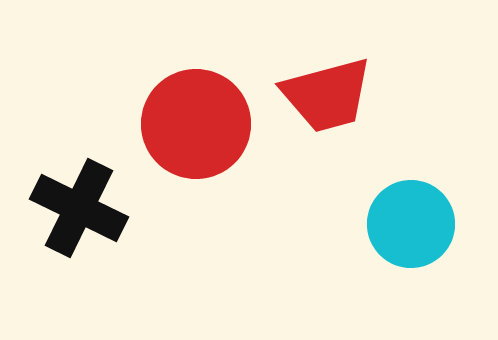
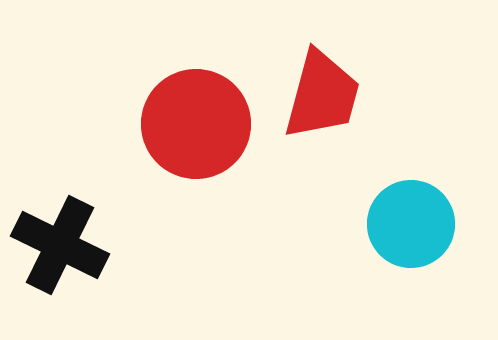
red trapezoid: moved 5 px left; rotated 60 degrees counterclockwise
black cross: moved 19 px left, 37 px down
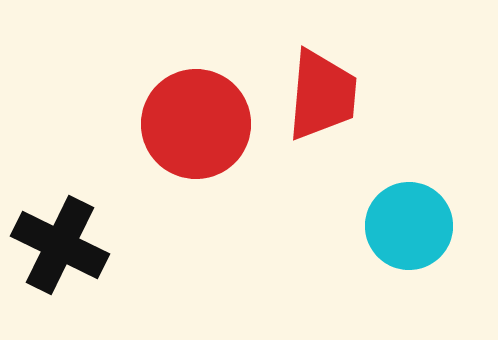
red trapezoid: rotated 10 degrees counterclockwise
cyan circle: moved 2 px left, 2 px down
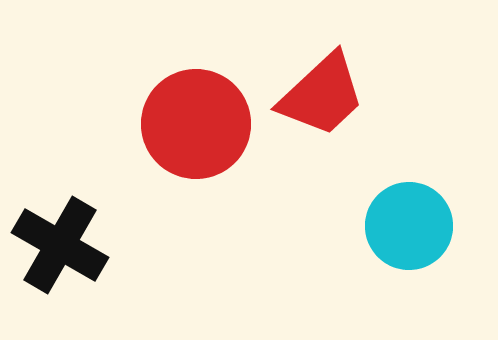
red trapezoid: rotated 42 degrees clockwise
black cross: rotated 4 degrees clockwise
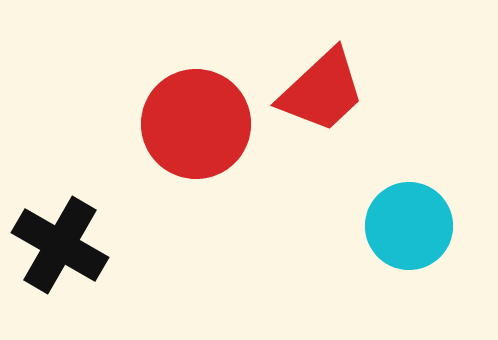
red trapezoid: moved 4 px up
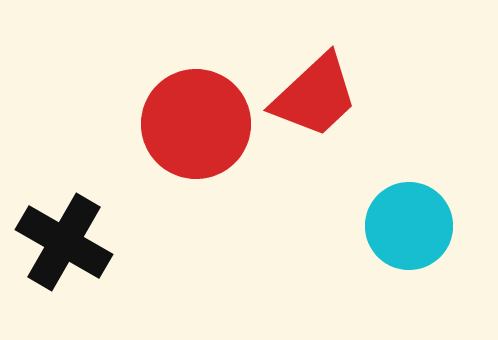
red trapezoid: moved 7 px left, 5 px down
black cross: moved 4 px right, 3 px up
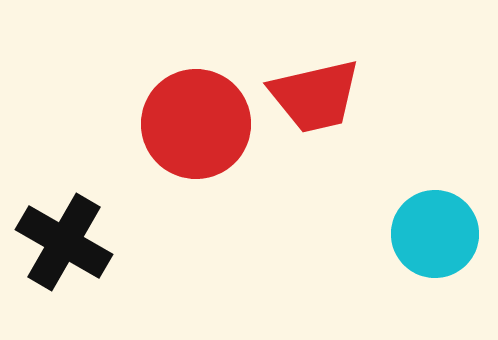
red trapezoid: rotated 30 degrees clockwise
cyan circle: moved 26 px right, 8 px down
